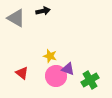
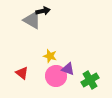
gray triangle: moved 16 px right, 2 px down
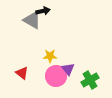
yellow star: rotated 16 degrees counterclockwise
purple triangle: rotated 32 degrees clockwise
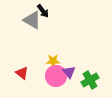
black arrow: rotated 64 degrees clockwise
yellow star: moved 3 px right, 5 px down
purple triangle: moved 1 px right, 3 px down
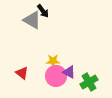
purple triangle: rotated 24 degrees counterclockwise
green cross: moved 1 px left, 2 px down
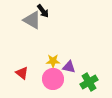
purple triangle: moved 5 px up; rotated 16 degrees counterclockwise
pink circle: moved 3 px left, 3 px down
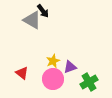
yellow star: rotated 24 degrees counterclockwise
purple triangle: moved 1 px right; rotated 32 degrees counterclockwise
